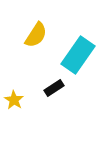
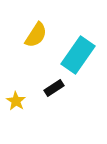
yellow star: moved 2 px right, 1 px down
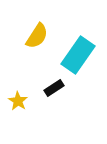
yellow semicircle: moved 1 px right, 1 px down
yellow star: moved 2 px right
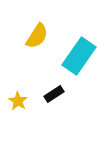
cyan rectangle: moved 1 px right, 1 px down
black rectangle: moved 6 px down
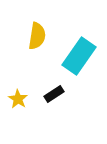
yellow semicircle: rotated 24 degrees counterclockwise
yellow star: moved 2 px up
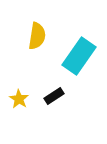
black rectangle: moved 2 px down
yellow star: moved 1 px right
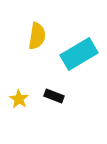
cyan rectangle: moved 2 px up; rotated 24 degrees clockwise
black rectangle: rotated 54 degrees clockwise
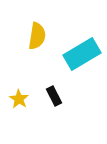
cyan rectangle: moved 3 px right
black rectangle: rotated 42 degrees clockwise
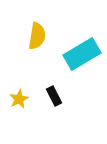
yellow star: rotated 12 degrees clockwise
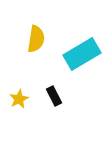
yellow semicircle: moved 1 px left, 3 px down
